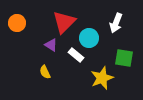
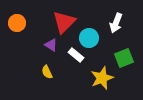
green square: rotated 30 degrees counterclockwise
yellow semicircle: moved 2 px right
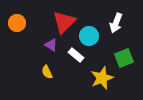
cyan circle: moved 2 px up
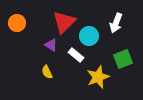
green square: moved 1 px left, 1 px down
yellow star: moved 4 px left, 1 px up
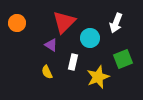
cyan circle: moved 1 px right, 2 px down
white rectangle: moved 3 px left, 7 px down; rotated 63 degrees clockwise
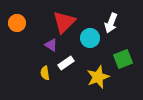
white arrow: moved 5 px left
white rectangle: moved 7 px left, 1 px down; rotated 42 degrees clockwise
yellow semicircle: moved 2 px left, 1 px down; rotated 16 degrees clockwise
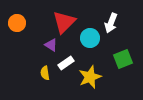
yellow star: moved 8 px left
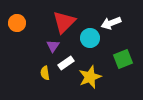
white arrow: rotated 48 degrees clockwise
purple triangle: moved 2 px right, 1 px down; rotated 32 degrees clockwise
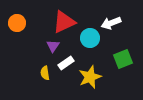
red triangle: rotated 20 degrees clockwise
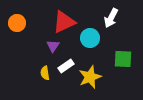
white arrow: moved 5 px up; rotated 42 degrees counterclockwise
green square: rotated 24 degrees clockwise
white rectangle: moved 3 px down
